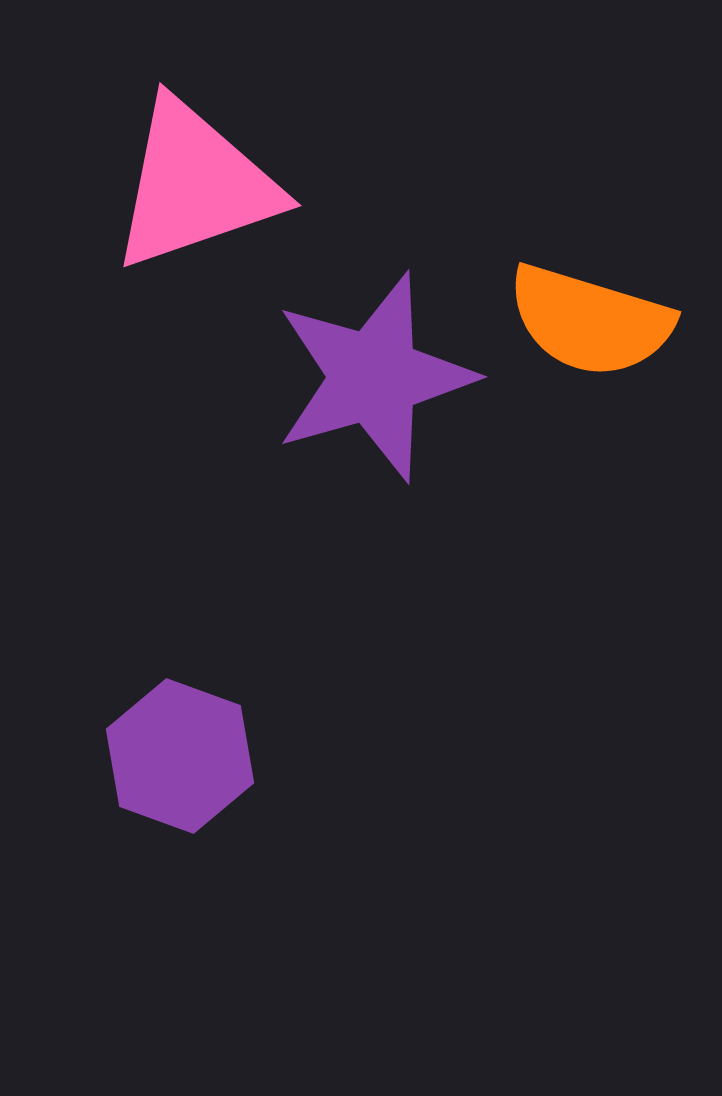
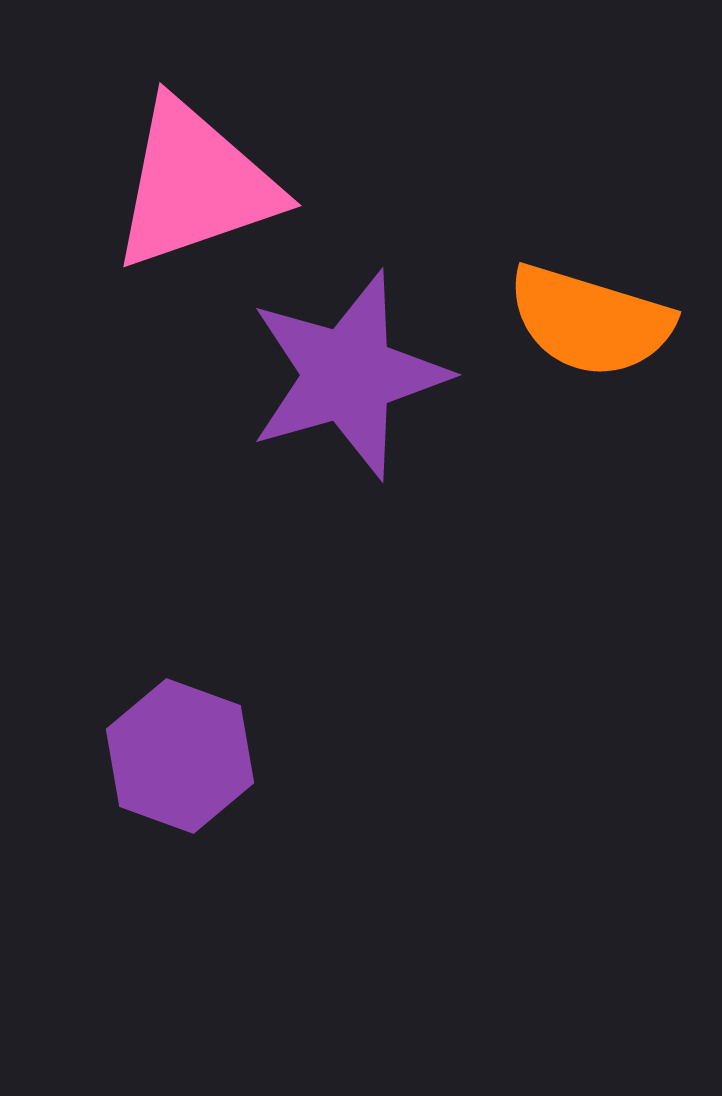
purple star: moved 26 px left, 2 px up
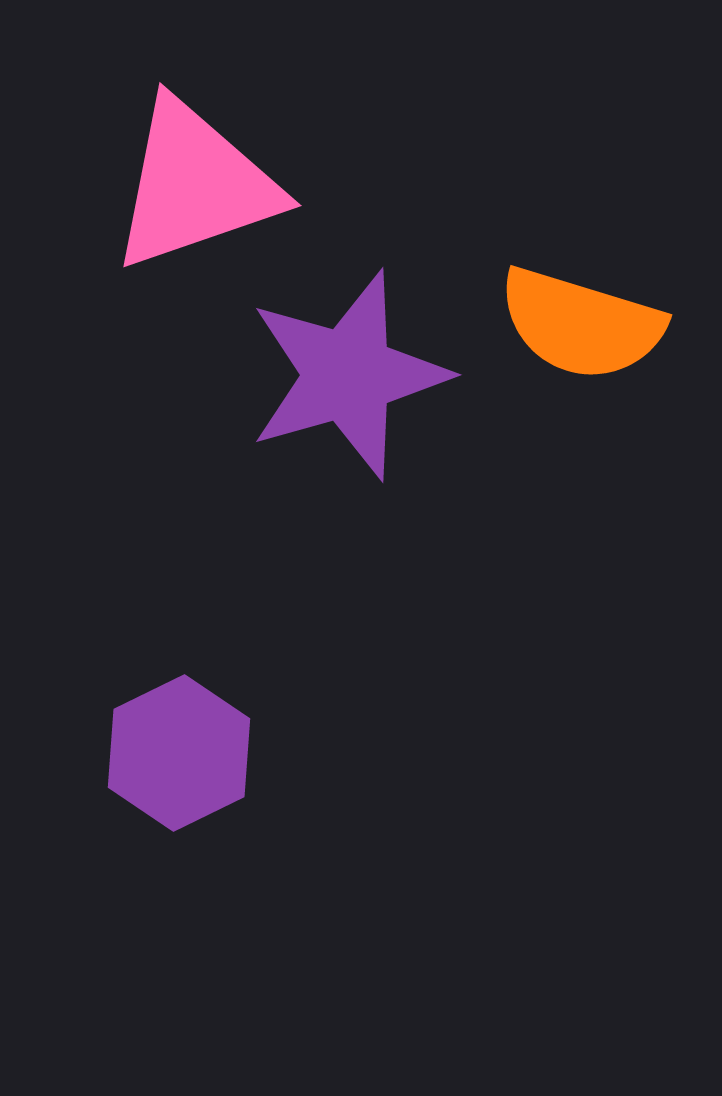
orange semicircle: moved 9 px left, 3 px down
purple hexagon: moved 1 px left, 3 px up; rotated 14 degrees clockwise
